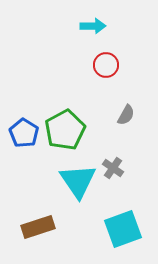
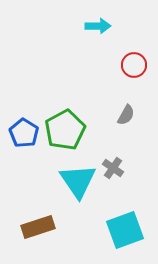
cyan arrow: moved 5 px right
red circle: moved 28 px right
cyan square: moved 2 px right, 1 px down
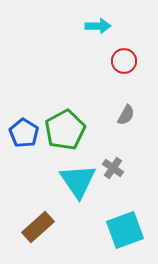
red circle: moved 10 px left, 4 px up
brown rectangle: rotated 24 degrees counterclockwise
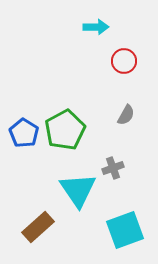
cyan arrow: moved 2 px left, 1 px down
gray cross: rotated 35 degrees clockwise
cyan triangle: moved 9 px down
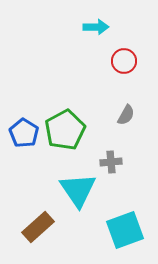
gray cross: moved 2 px left, 6 px up; rotated 15 degrees clockwise
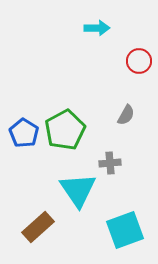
cyan arrow: moved 1 px right, 1 px down
red circle: moved 15 px right
gray cross: moved 1 px left, 1 px down
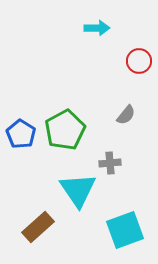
gray semicircle: rotated 10 degrees clockwise
blue pentagon: moved 3 px left, 1 px down
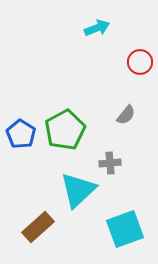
cyan arrow: rotated 20 degrees counterclockwise
red circle: moved 1 px right, 1 px down
cyan triangle: rotated 21 degrees clockwise
cyan square: moved 1 px up
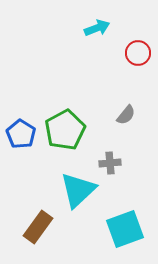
red circle: moved 2 px left, 9 px up
brown rectangle: rotated 12 degrees counterclockwise
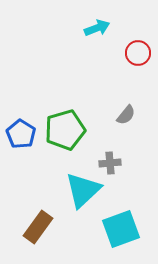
green pentagon: rotated 12 degrees clockwise
cyan triangle: moved 5 px right
cyan square: moved 4 px left
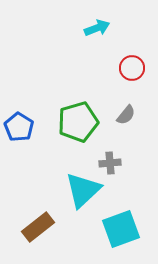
red circle: moved 6 px left, 15 px down
green pentagon: moved 13 px right, 8 px up
blue pentagon: moved 2 px left, 7 px up
brown rectangle: rotated 16 degrees clockwise
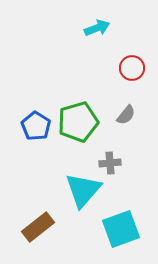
blue pentagon: moved 17 px right, 1 px up
cyan triangle: rotated 6 degrees counterclockwise
